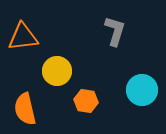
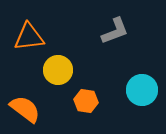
gray L-shape: rotated 52 degrees clockwise
orange triangle: moved 6 px right
yellow circle: moved 1 px right, 1 px up
orange semicircle: rotated 140 degrees clockwise
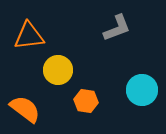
gray L-shape: moved 2 px right, 3 px up
orange triangle: moved 1 px up
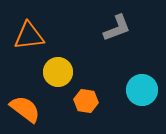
yellow circle: moved 2 px down
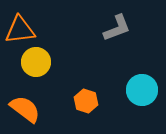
orange triangle: moved 9 px left, 6 px up
yellow circle: moved 22 px left, 10 px up
orange hexagon: rotated 10 degrees clockwise
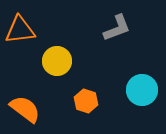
yellow circle: moved 21 px right, 1 px up
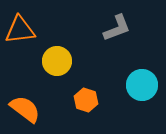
cyan circle: moved 5 px up
orange hexagon: moved 1 px up
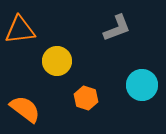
orange hexagon: moved 2 px up
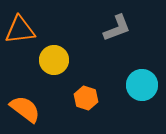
yellow circle: moved 3 px left, 1 px up
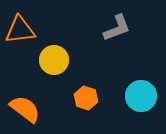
cyan circle: moved 1 px left, 11 px down
